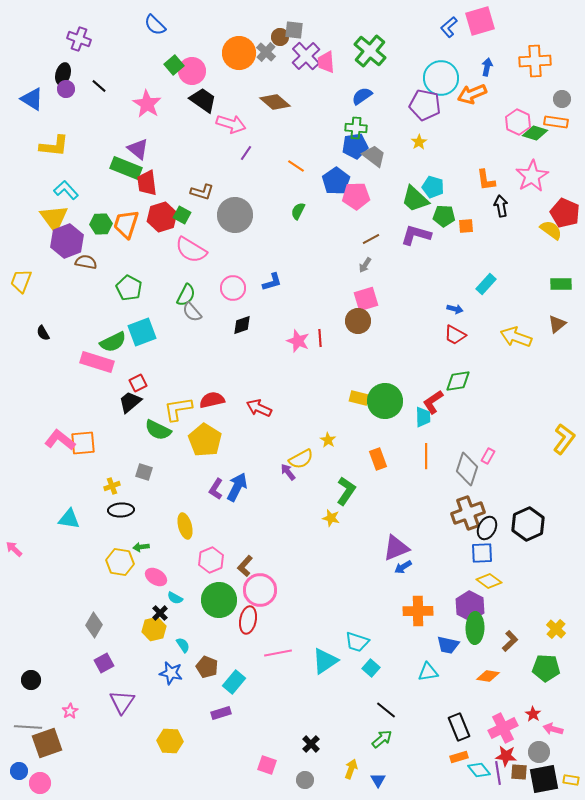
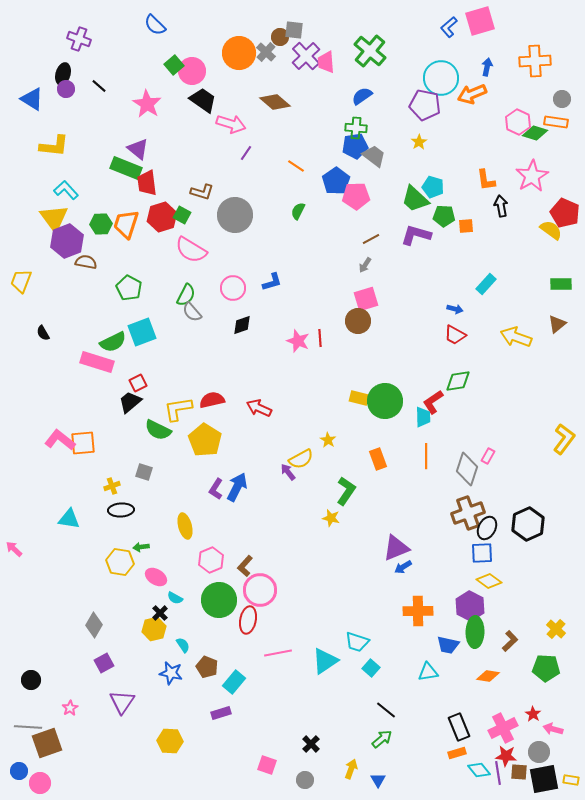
green ellipse at (475, 628): moved 4 px down
pink star at (70, 711): moved 3 px up
orange rectangle at (459, 757): moved 2 px left, 4 px up
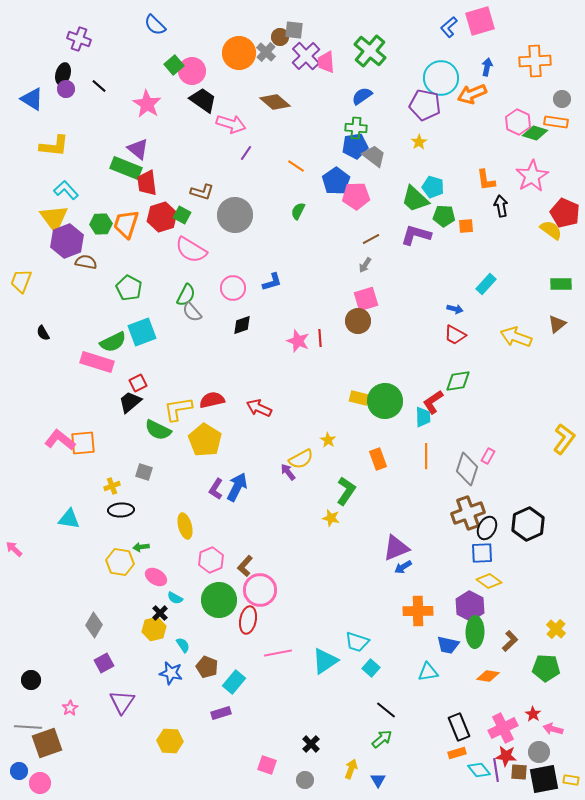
purple line at (498, 773): moved 2 px left, 3 px up
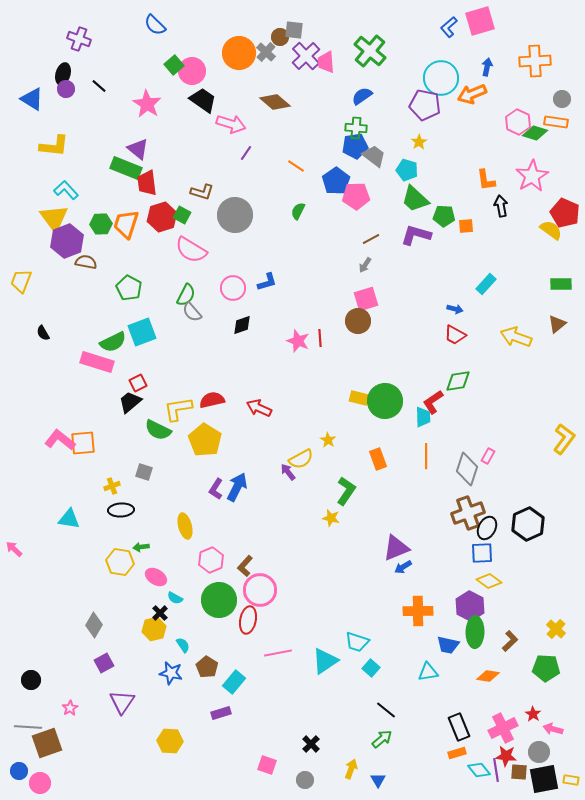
cyan pentagon at (433, 187): moved 26 px left, 17 px up
blue L-shape at (272, 282): moved 5 px left
brown pentagon at (207, 667): rotated 10 degrees clockwise
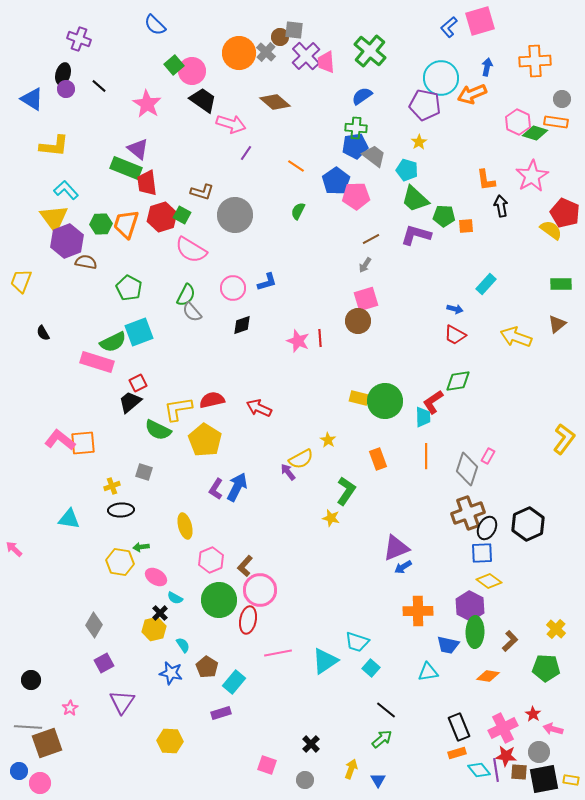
cyan square at (142, 332): moved 3 px left
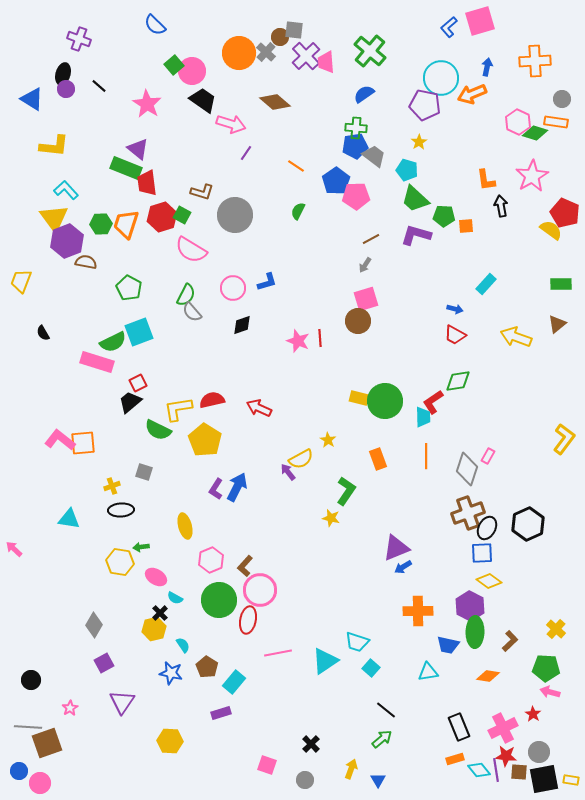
blue semicircle at (362, 96): moved 2 px right, 2 px up
pink arrow at (553, 729): moved 3 px left, 37 px up
orange rectangle at (457, 753): moved 2 px left, 6 px down
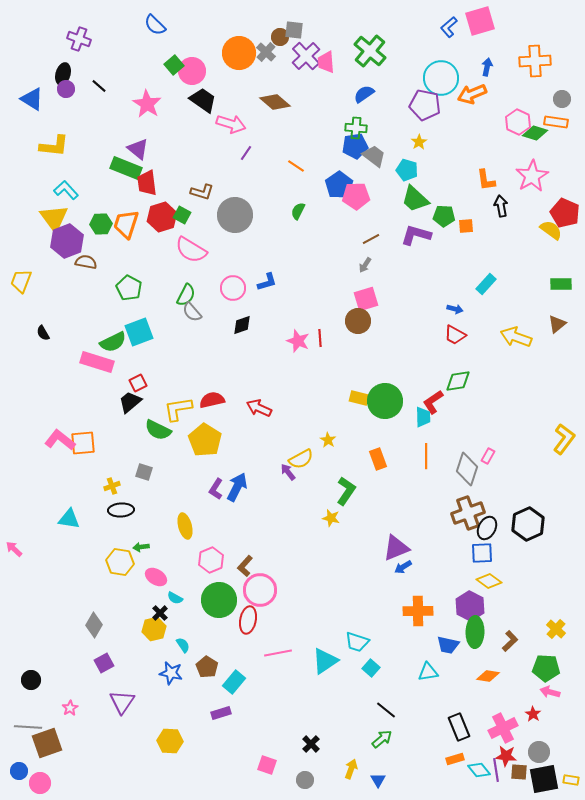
blue pentagon at (336, 181): moved 3 px right, 4 px down
